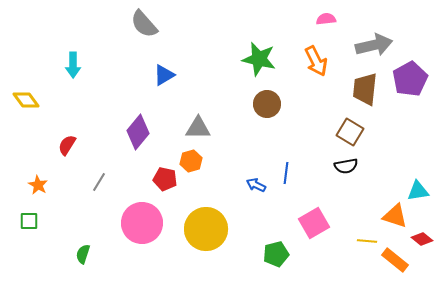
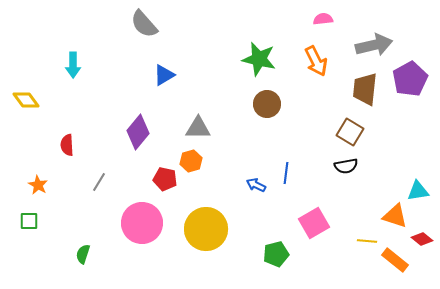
pink semicircle: moved 3 px left
red semicircle: rotated 35 degrees counterclockwise
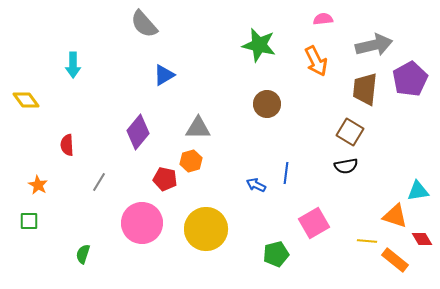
green star: moved 14 px up
red diamond: rotated 20 degrees clockwise
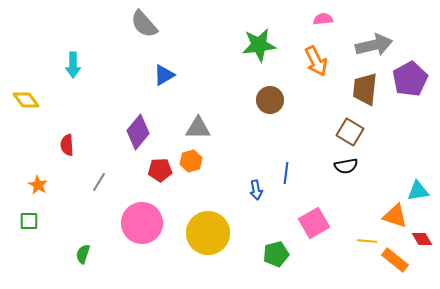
green star: rotated 20 degrees counterclockwise
brown circle: moved 3 px right, 4 px up
red pentagon: moved 5 px left, 9 px up; rotated 15 degrees counterclockwise
blue arrow: moved 5 px down; rotated 126 degrees counterclockwise
yellow circle: moved 2 px right, 4 px down
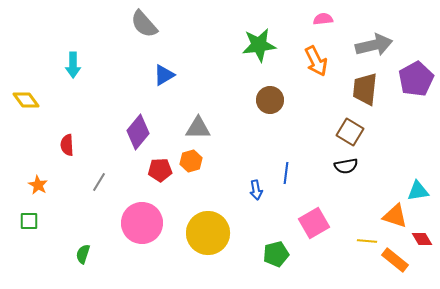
purple pentagon: moved 6 px right
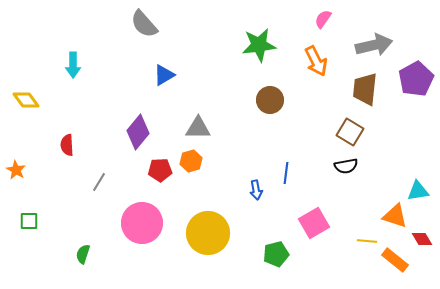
pink semicircle: rotated 48 degrees counterclockwise
orange star: moved 22 px left, 15 px up
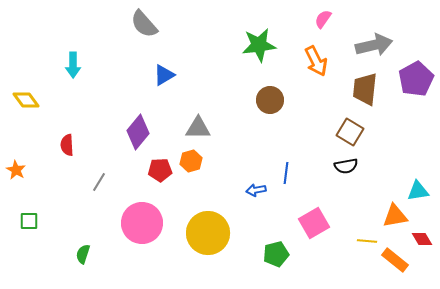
blue arrow: rotated 90 degrees clockwise
orange triangle: rotated 28 degrees counterclockwise
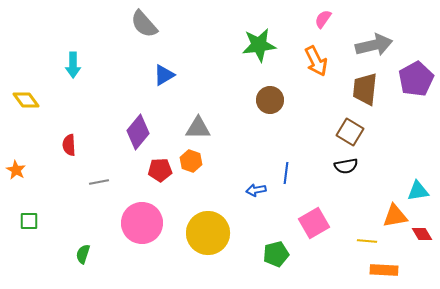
red semicircle: moved 2 px right
orange hexagon: rotated 25 degrees counterclockwise
gray line: rotated 48 degrees clockwise
red diamond: moved 5 px up
orange rectangle: moved 11 px left, 10 px down; rotated 36 degrees counterclockwise
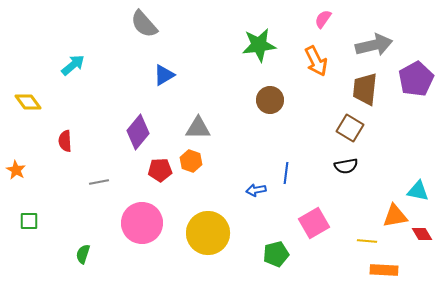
cyan arrow: rotated 130 degrees counterclockwise
yellow diamond: moved 2 px right, 2 px down
brown square: moved 4 px up
red semicircle: moved 4 px left, 4 px up
cyan triangle: rotated 20 degrees clockwise
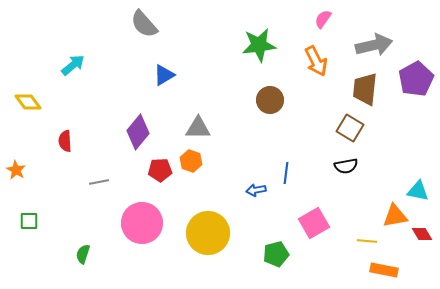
orange rectangle: rotated 8 degrees clockwise
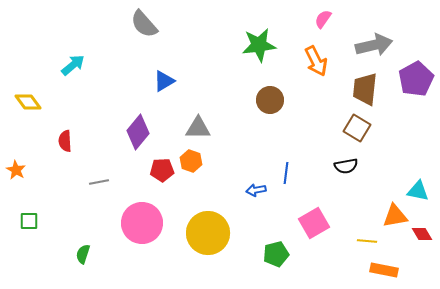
blue triangle: moved 6 px down
brown square: moved 7 px right
red pentagon: moved 2 px right
